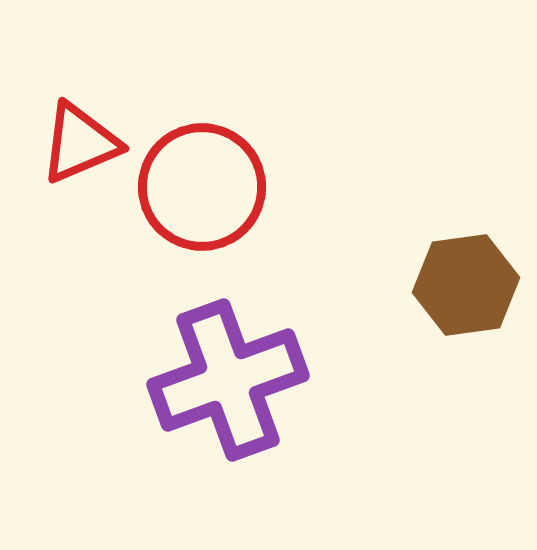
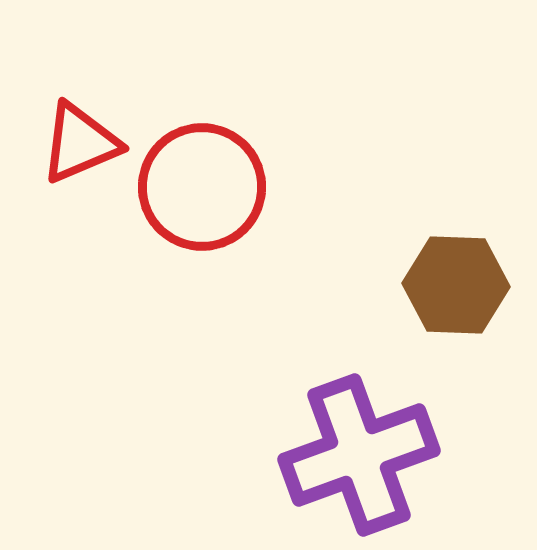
brown hexagon: moved 10 px left; rotated 10 degrees clockwise
purple cross: moved 131 px right, 75 px down
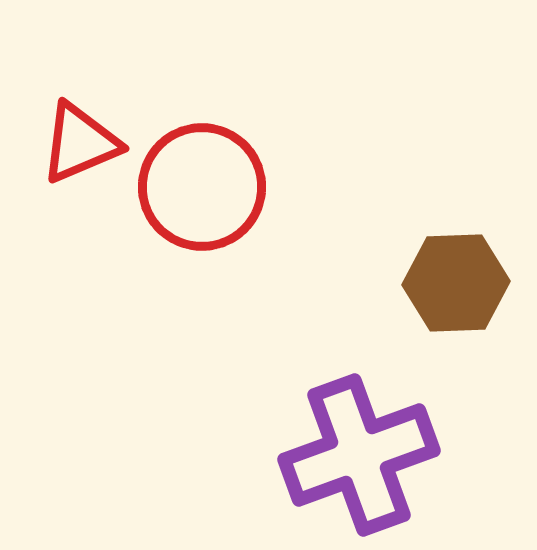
brown hexagon: moved 2 px up; rotated 4 degrees counterclockwise
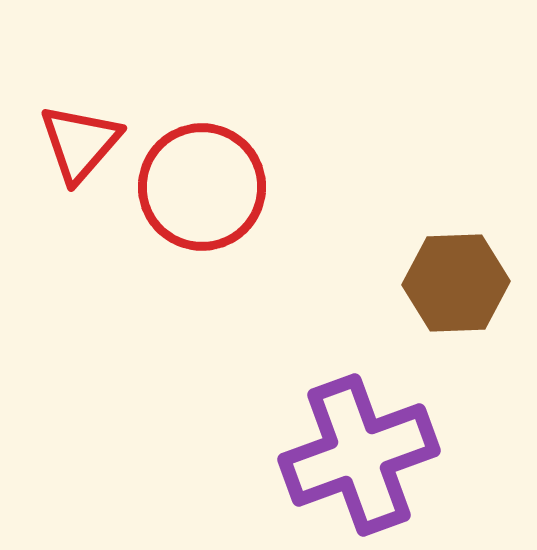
red triangle: rotated 26 degrees counterclockwise
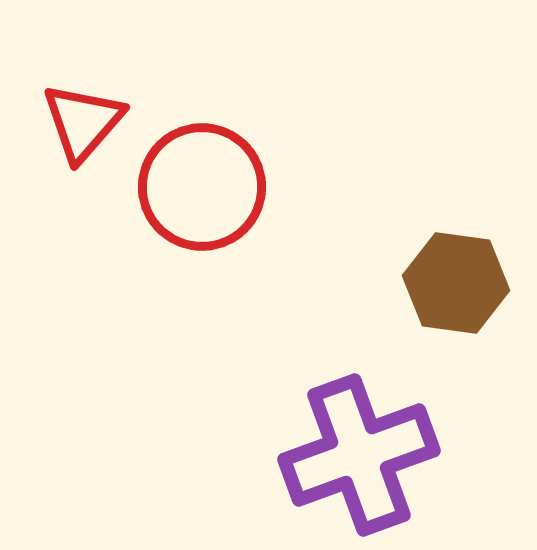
red triangle: moved 3 px right, 21 px up
brown hexagon: rotated 10 degrees clockwise
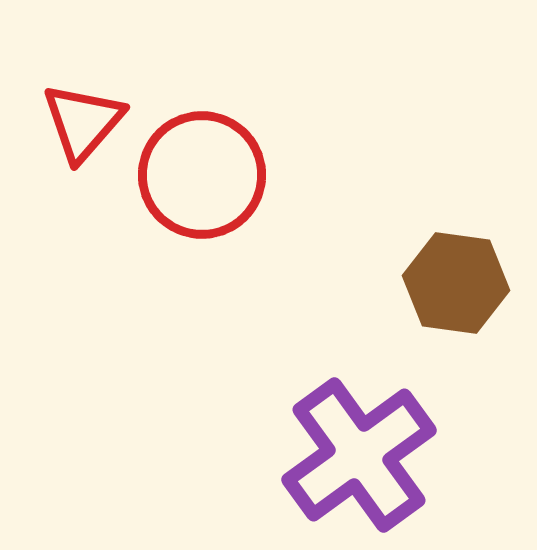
red circle: moved 12 px up
purple cross: rotated 16 degrees counterclockwise
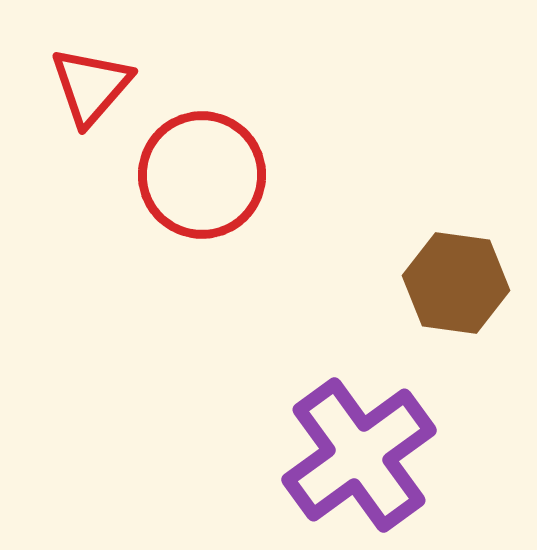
red triangle: moved 8 px right, 36 px up
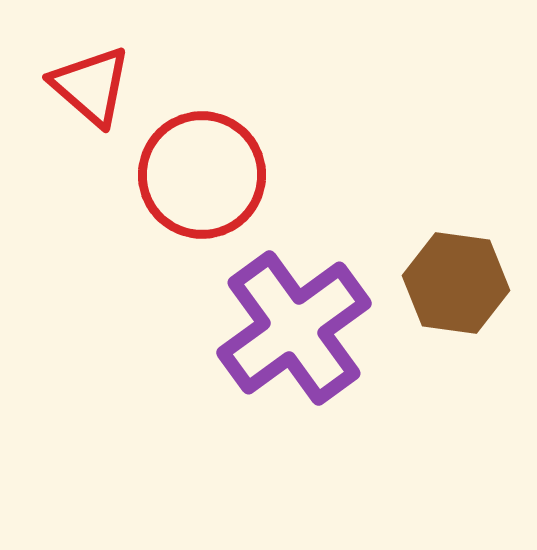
red triangle: rotated 30 degrees counterclockwise
purple cross: moved 65 px left, 127 px up
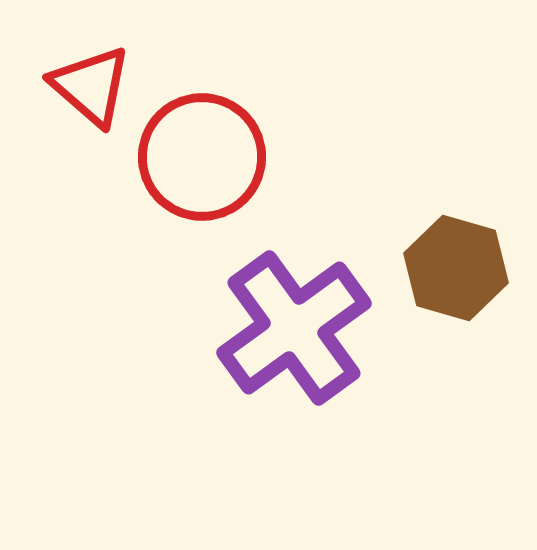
red circle: moved 18 px up
brown hexagon: moved 15 px up; rotated 8 degrees clockwise
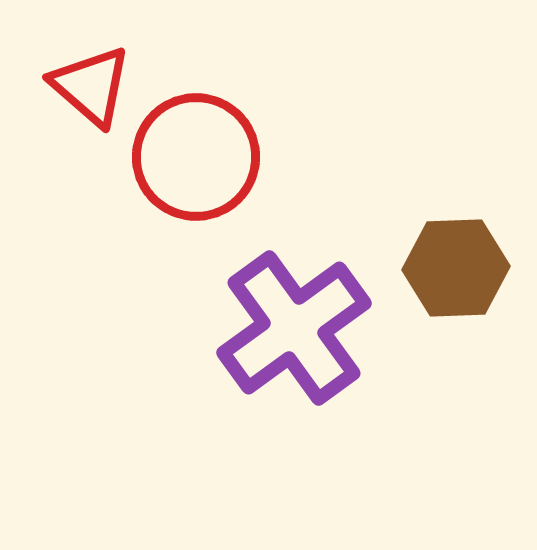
red circle: moved 6 px left
brown hexagon: rotated 18 degrees counterclockwise
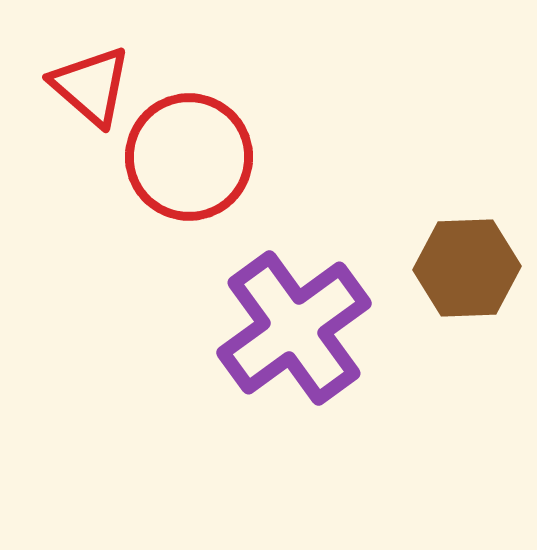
red circle: moved 7 px left
brown hexagon: moved 11 px right
